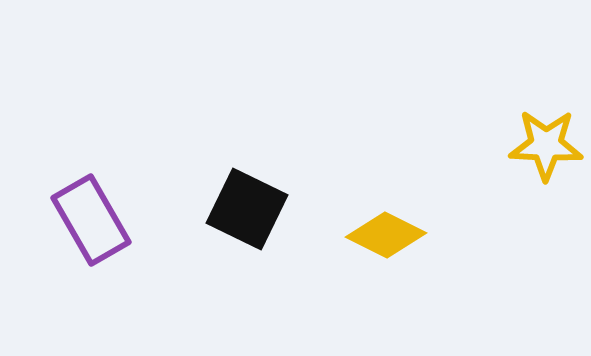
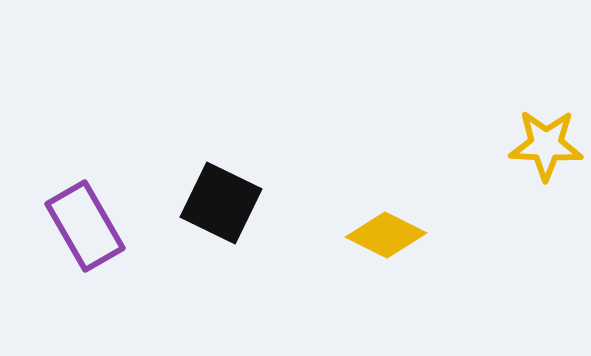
black square: moved 26 px left, 6 px up
purple rectangle: moved 6 px left, 6 px down
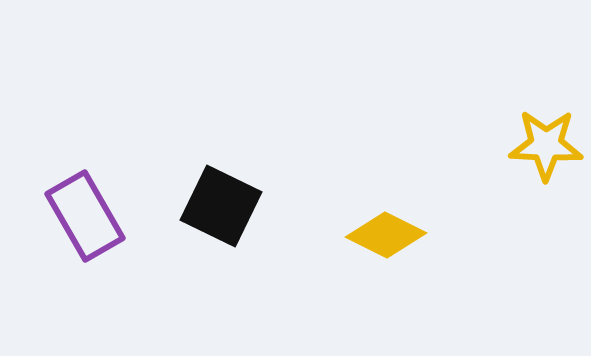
black square: moved 3 px down
purple rectangle: moved 10 px up
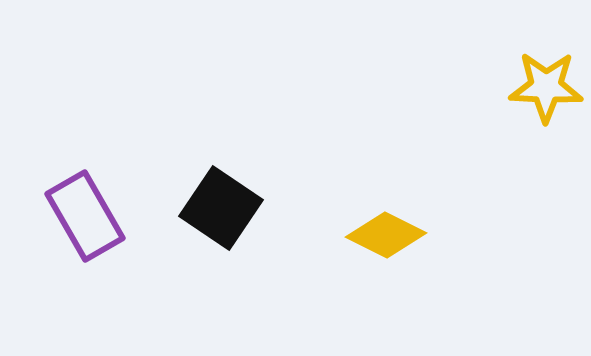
yellow star: moved 58 px up
black square: moved 2 px down; rotated 8 degrees clockwise
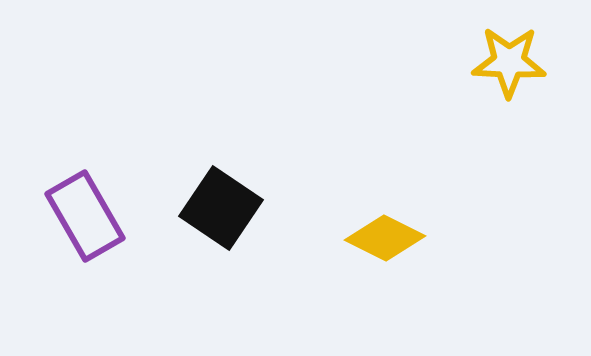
yellow star: moved 37 px left, 25 px up
yellow diamond: moved 1 px left, 3 px down
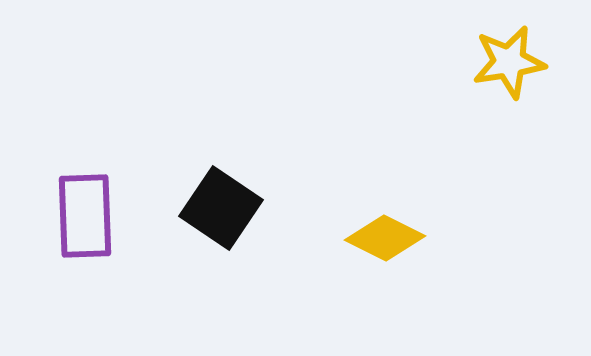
yellow star: rotated 12 degrees counterclockwise
purple rectangle: rotated 28 degrees clockwise
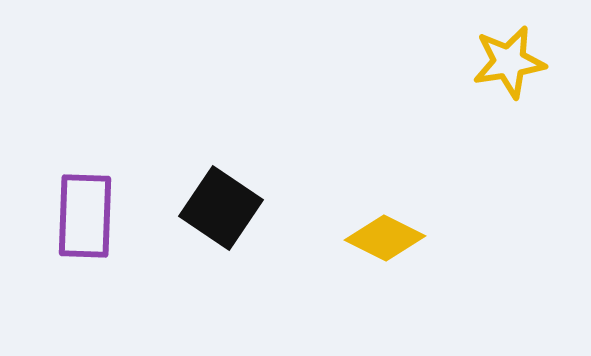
purple rectangle: rotated 4 degrees clockwise
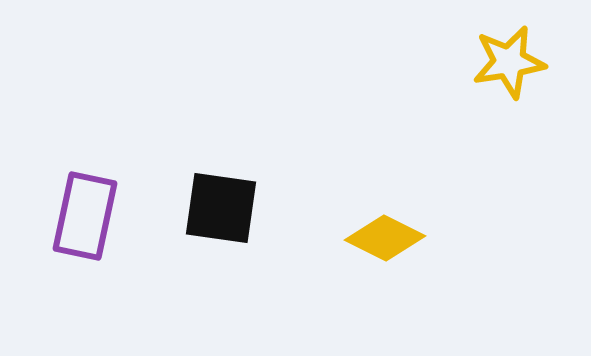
black square: rotated 26 degrees counterclockwise
purple rectangle: rotated 10 degrees clockwise
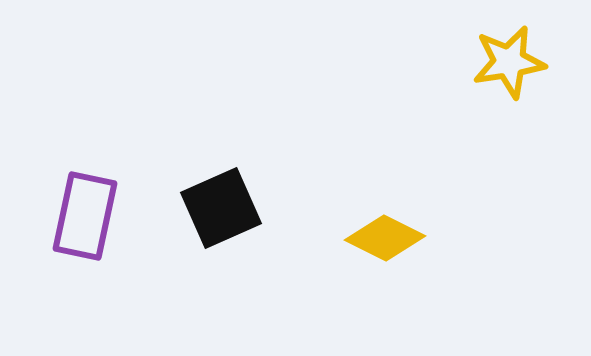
black square: rotated 32 degrees counterclockwise
